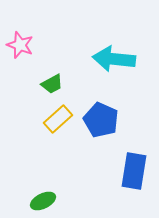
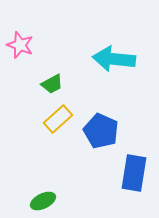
blue pentagon: moved 11 px down
blue rectangle: moved 2 px down
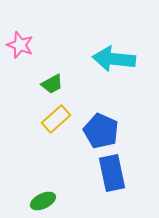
yellow rectangle: moved 2 px left
blue rectangle: moved 22 px left; rotated 21 degrees counterclockwise
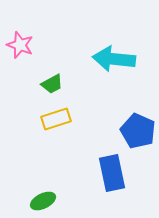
yellow rectangle: rotated 24 degrees clockwise
blue pentagon: moved 37 px right
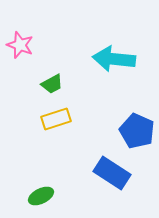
blue pentagon: moved 1 px left
blue rectangle: rotated 45 degrees counterclockwise
green ellipse: moved 2 px left, 5 px up
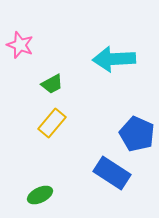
cyan arrow: rotated 9 degrees counterclockwise
yellow rectangle: moved 4 px left, 4 px down; rotated 32 degrees counterclockwise
blue pentagon: moved 3 px down
green ellipse: moved 1 px left, 1 px up
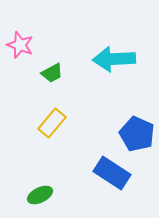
green trapezoid: moved 11 px up
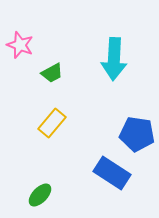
cyan arrow: rotated 84 degrees counterclockwise
blue pentagon: rotated 16 degrees counterclockwise
green ellipse: rotated 20 degrees counterclockwise
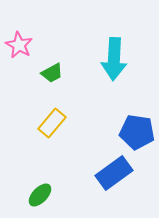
pink star: moved 1 px left; rotated 8 degrees clockwise
blue pentagon: moved 2 px up
blue rectangle: moved 2 px right; rotated 69 degrees counterclockwise
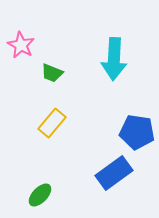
pink star: moved 2 px right
green trapezoid: rotated 50 degrees clockwise
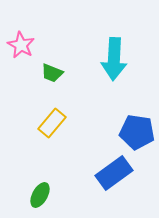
green ellipse: rotated 15 degrees counterclockwise
